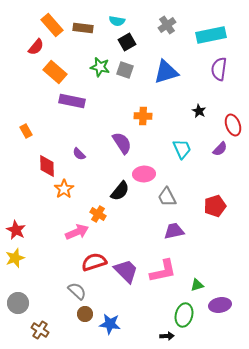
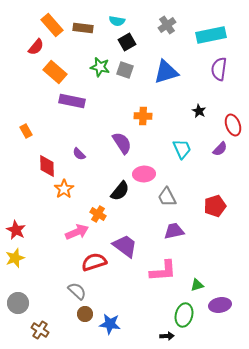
purple trapezoid at (126, 271): moved 1 px left, 25 px up; rotated 8 degrees counterclockwise
pink L-shape at (163, 271): rotated 8 degrees clockwise
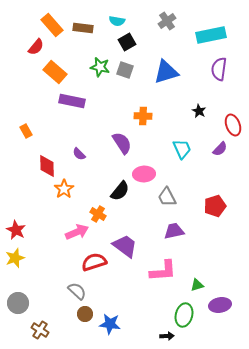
gray cross at (167, 25): moved 4 px up
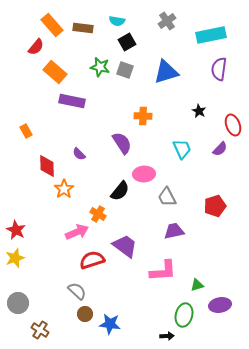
red semicircle at (94, 262): moved 2 px left, 2 px up
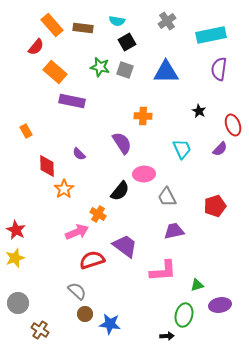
blue triangle at (166, 72): rotated 16 degrees clockwise
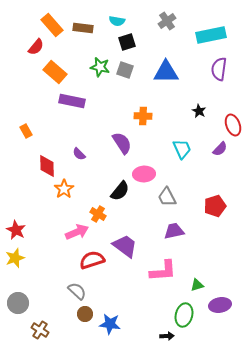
black square at (127, 42): rotated 12 degrees clockwise
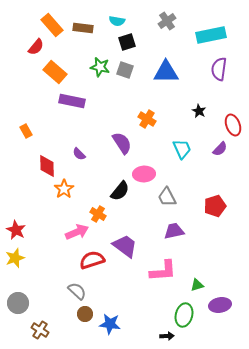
orange cross at (143, 116): moved 4 px right, 3 px down; rotated 30 degrees clockwise
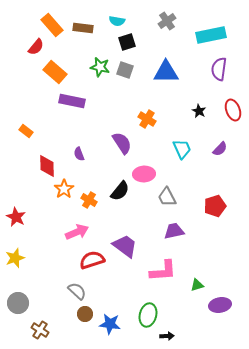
red ellipse at (233, 125): moved 15 px up
orange rectangle at (26, 131): rotated 24 degrees counterclockwise
purple semicircle at (79, 154): rotated 24 degrees clockwise
orange cross at (98, 214): moved 9 px left, 14 px up
red star at (16, 230): moved 13 px up
green ellipse at (184, 315): moved 36 px left
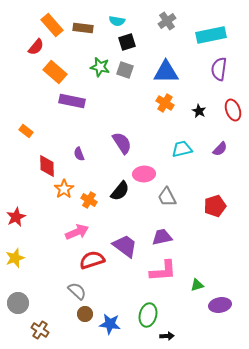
orange cross at (147, 119): moved 18 px right, 16 px up
cyan trapezoid at (182, 149): rotated 80 degrees counterclockwise
red star at (16, 217): rotated 18 degrees clockwise
purple trapezoid at (174, 231): moved 12 px left, 6 px down
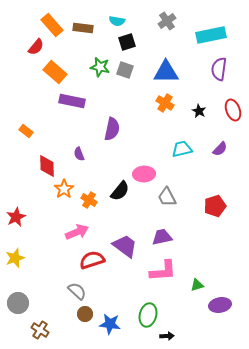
purple semicircle at (122, 143): moved 10 px left, 14 px up; rotated 45 degrees clockwise
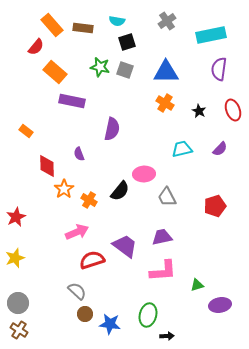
brown cross at (40, 330): moved 21 px left
